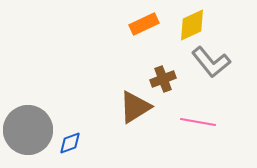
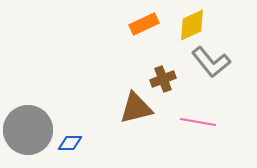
brown triangle: moved 1 px right, 1 px down; rotated 18 degrees clockwise
blue diamond: rotated 20 degrees clockwise
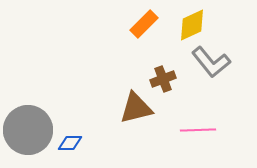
orange rectangle: rotated 20 degrees counterclockwise
pink line: moved 8 px down; rotated 12 degrees counterclockwise
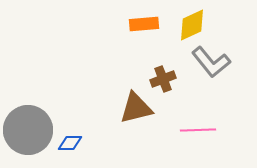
orange rectangle: rotated 40 degrees clockwise
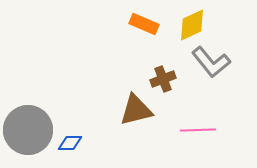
orange rectangle: rotated 28 degrees clockwise
brown triangle: moved 2 px down
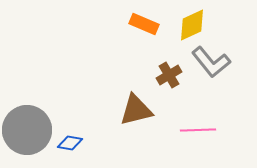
brown cross: moved 6 px right, 4 px up; rotated 10 degrees counterclockwise
gray circle: moved 1 px left
blue diamond: rotated 10 degrees clockwise
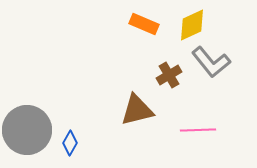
brown triangle: moved 1 px right
blue diamond: rotated 70 degrees counterclockwise
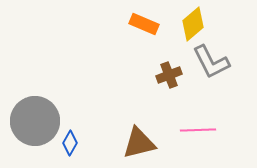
yellow diamond: moved 1 px right, 1 px up; rotated 16 degrees counterclockwise
gray L-shape: rotated 12 degrees clockwise
brown cross: rotated 10 degrees clockwise
brown triangle: moved 2 px right, 33 px down
gray circle: moved 8 px right, 9 px up
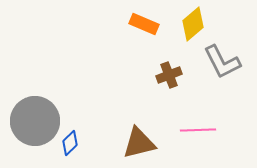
gray L-shape: moved 11 px right
blue diamond: rotated 15 degrees clockwise
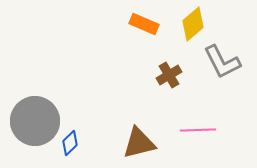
brown cross: rotated 10 degrees counterclockwise
